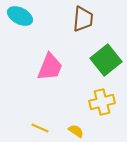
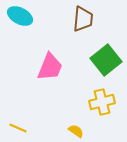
yellow line: moved 22 px left
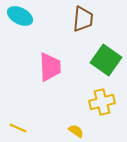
green square: rotated 16 degrees counterclockwise
pink trapezoid: rotated 24 degrees counterclockwise
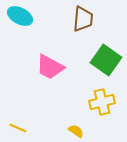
pink trapezoid: rotated 120 degrees clockwise
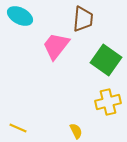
pink trapezoid: moved 6 px right, 21 px up; rotated 100 degrees clockwise
yellow cross: moved 6 px right
yellow semicircle: rotated 28 degrees clockwise
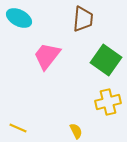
cyan ellipse: moved 1 px left, 2 px down
pink trapezoid: moved 9 px left, 10 px down
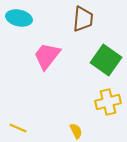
cyan ellipse: rotated 15 degrees counterclockwise
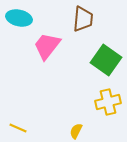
pink trapezoid: moved 10 px up
yellow semicircle: rotated 126 degrees counterclockwise
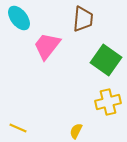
cyan ellipse: rotated 40 degrees clockwise
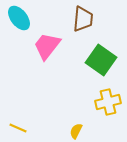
green square: moved 5 px left
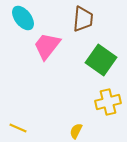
cyan ellipse: moved 4 px right
